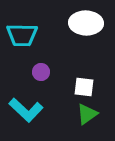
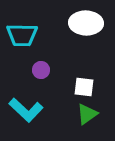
purple circle: moved 2 px up
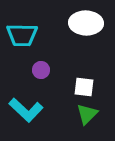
green triangle: rotated 10 degrees counterclockwise
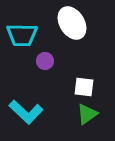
white ellipse: moved 14 px left; rotated 56 degrees clockwise
purple circle: moved 4 px right, 9 px up
cyan L-shape: moved 2 px down
green triangle: rotated 10 degrees clockwise
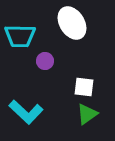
cyan trapezoid: moved 2 px left, 1 px down
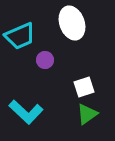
white ellipse: rotated 12 degrees clockwise
cyan trapezoid: rotated 24 degrees counterclockwise
purple circle: moved 1 px up
white square: rotated 25 degrees counterclockwise
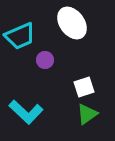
white ellipse: rotated 16 degrees counterclockwise
